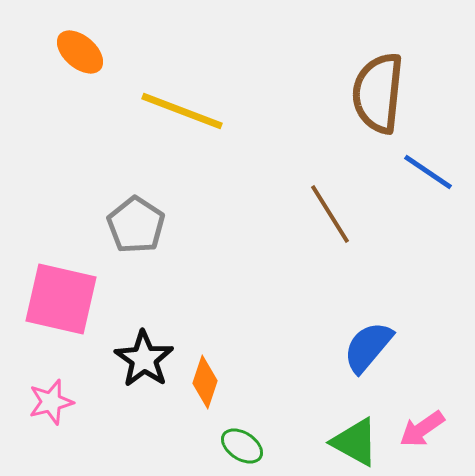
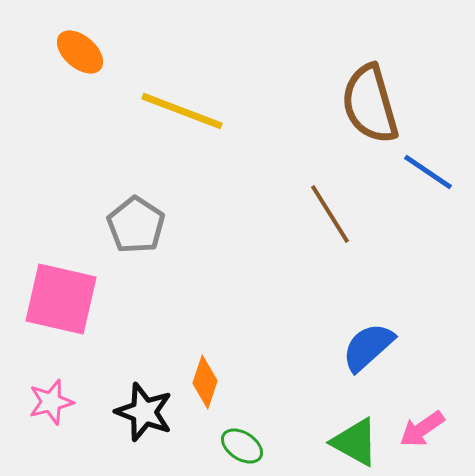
brown semicircle: moved 8 px left, 11 px down; rotated 22 degrees counterclockwise
blue semicircle: rotated 8 degrees clockwise
black star: moved 53 px down; rotated 14 degrees counterclockwise
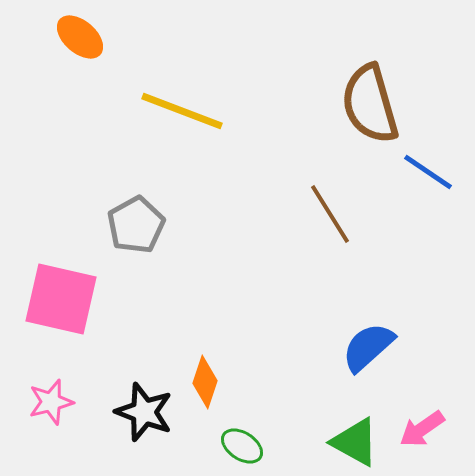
orange ellipse: moved 15 px up
gray pentagon: rotated 10 degrees clockwise
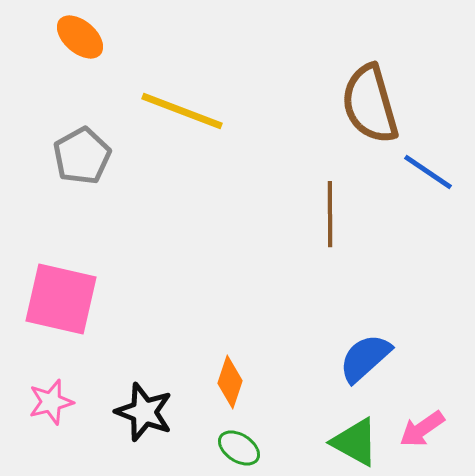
brown line: rotated 32 degrees clockwise
gray pentagon: moved 54 px left, 69 px up
blue semicircle: moved 3 px left, 11 px down
orange diamond: moved 25 px right
green ellipse: moved 3 px left, 2 px down
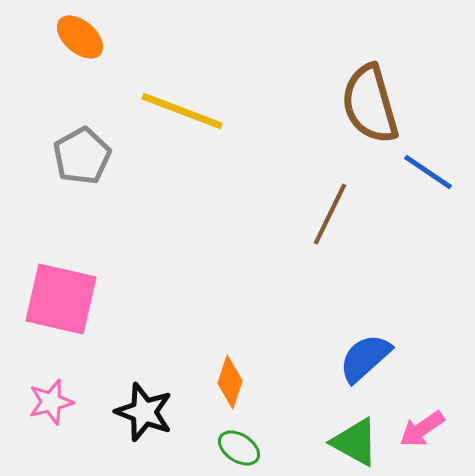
brown line: rotated 26 degrees clockwise
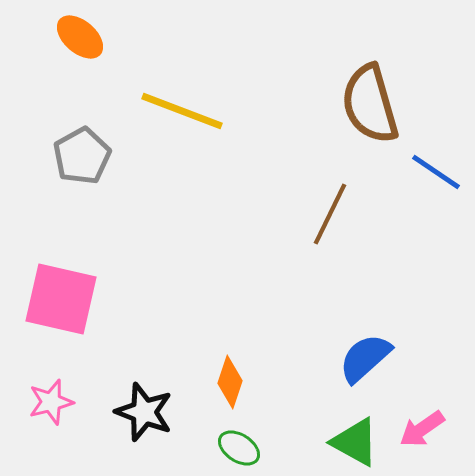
blue line: moved 8 px right
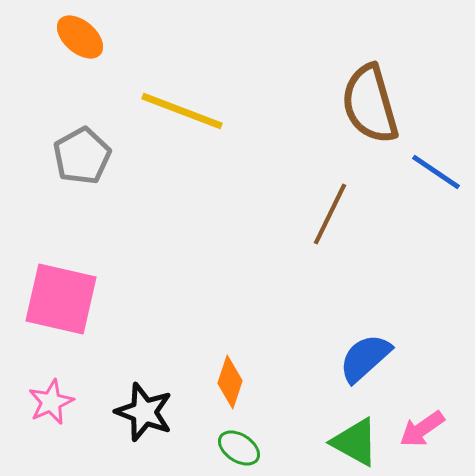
pink star: rotated 9 degrees counterclockwise
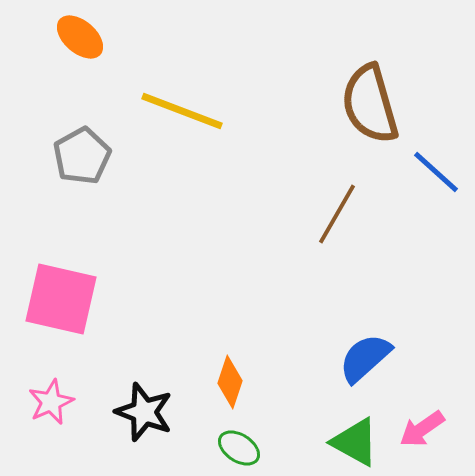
blue line: rotated 8 degrees clockwise
brown line: moved 7 px right; rotated 4 degrees clockwise
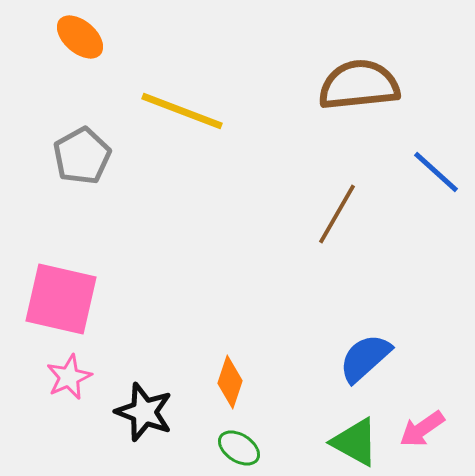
brown semicircle: moved 11 px left, 19 px up; rotated 100 degrees clockwise
pink star: moved 18 px right, 25 px up
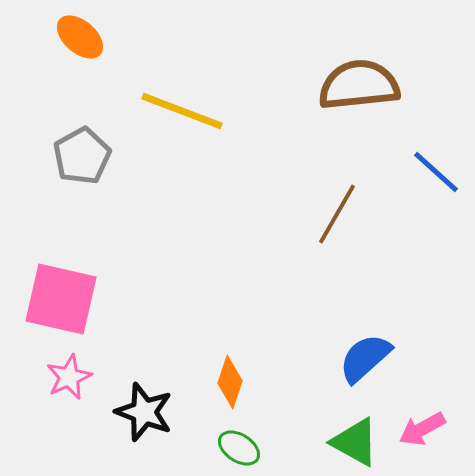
pink arrow: rotated 6 degrees clockwise
